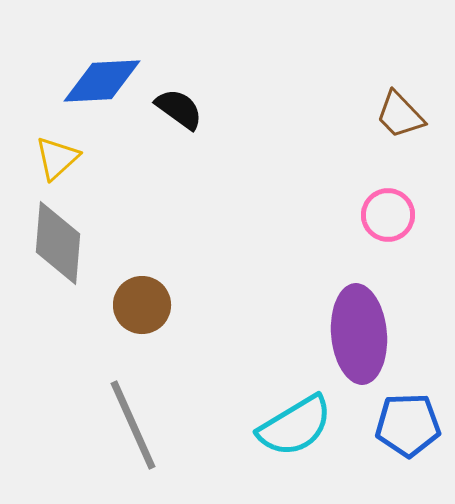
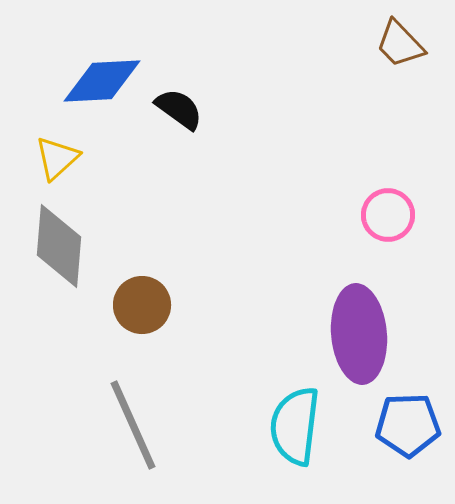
brown trapezoid: moved 71 px up
gray diamond: moved 1 px right, 3 px down
cyan semicircle: rotated 128 degrees clockwise
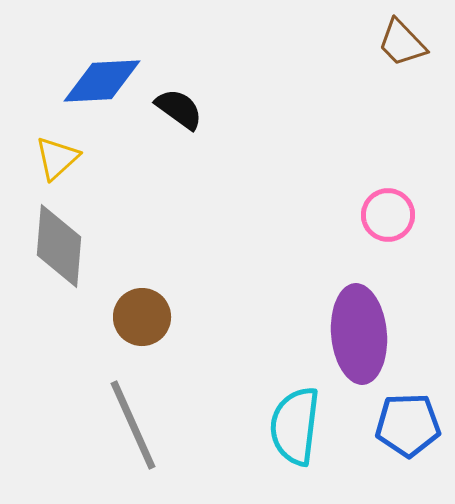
brown trapezoid: moved 2 px right, 1 px up
brown circle: moved 12 px down
